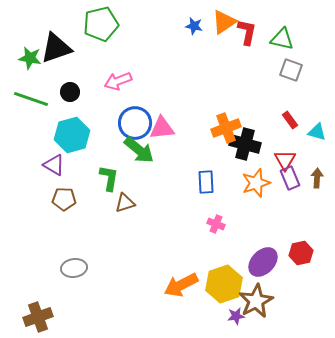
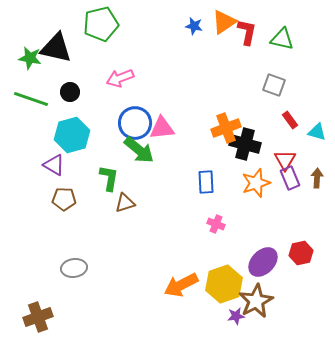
black triangle: rotated 32 degrees clockwise
gray square: moved 17 px left, 15 px down
pink arrow: moved 2 px right, 3 px up
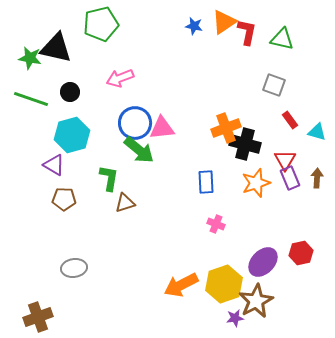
purple star: moved 1 px left, 2 px down
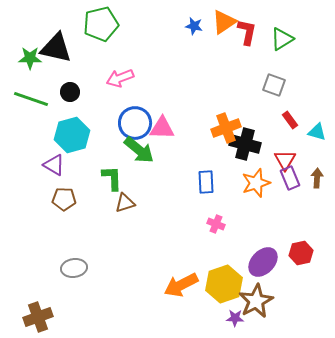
green triangle: rotated 45 degrees counterclockwise
green star: rotated 10 degrees counterclockwise
pink triangle: rotated 8 degrees clockwise
green L-shape: moved 3 px right; rotated 12 degrees counterclockwise
purple star: rotated 12 degrees clockwise
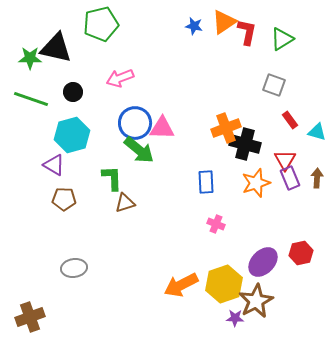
black circle: moved 3 px right
brown cross: moved 8 px left
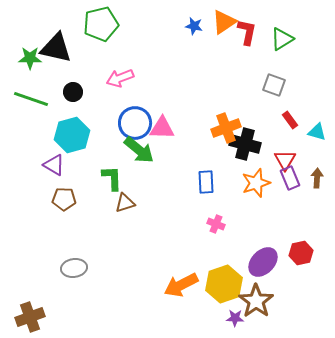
brown star: rotated 8 degrees counterclockwise
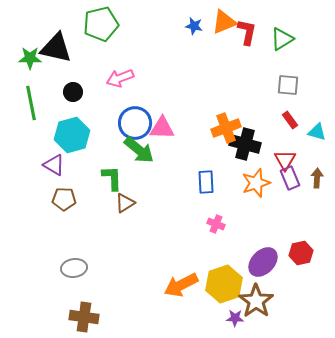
orange triangle: rotated 12 degrees clockwise
gray square: moved 14 px right; rotated 15 degrees counterclockwise
green line: moved 4 px down; rotated 60 degrees clockwise
brown triangle: rotated 15 degrees counterclockwise
brown cross: moved 54 px right; rotated 28 degrees clockwise
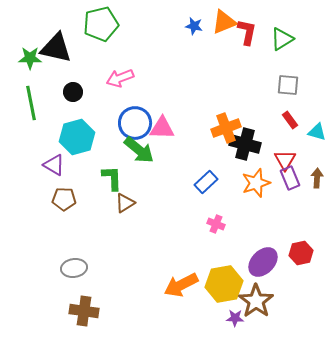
cyan hexagon: moved 5 px right, 2 px down
blue rectangle: rotated 50 degrees clockwise
yellow hexagon: rotated 9 degrees clockwise
brown cross: moved 6 px up
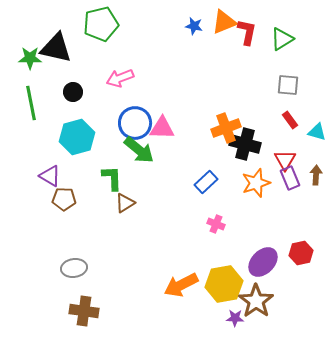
purple triangle: moved 4 px left, 11 px down
brown arrow: moved 1 px left, 3 px up
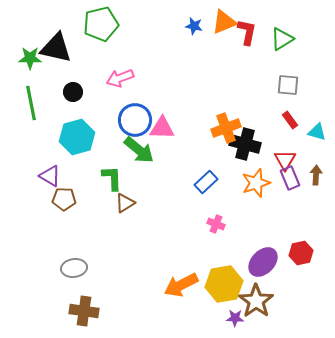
blue circle: moved 3 px up
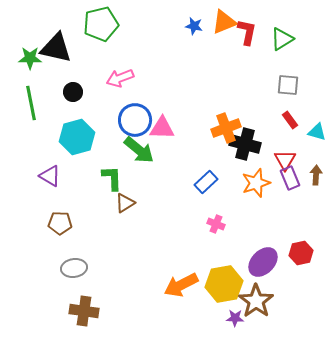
brown pentagon: moved 4 px left, 24 px down
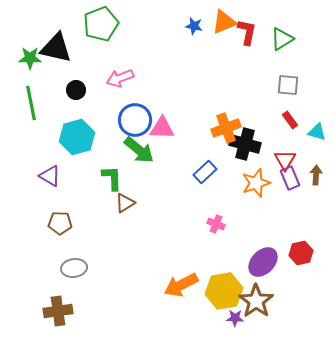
green pentagon: rotated 8 degrees counterclockwise
black circle: moved 3 px right, 2 px up
blue rectangle: moved 1 px left, 10 px up
yellow hexagon: moved 7 px down
brown cross: moved 26 px left; rotated 16 degrees counterclockwise
